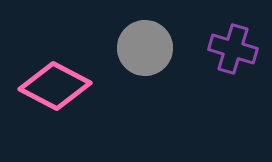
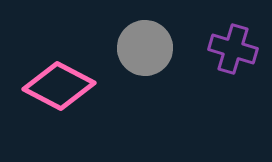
pink diamond: moved 4 px right
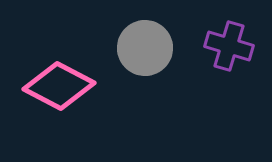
purple cross: moved 4 px left, 3 px up
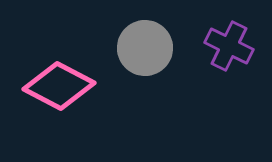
purple cross: rotated 9 degrees clockwise
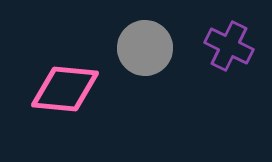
pink diamond: moved 6 px right, 3 px down; rotated 22 degrees counterclockwise
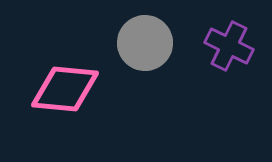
gray circle: moved 5 px up
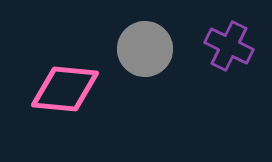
gray circle: moved 6 px down
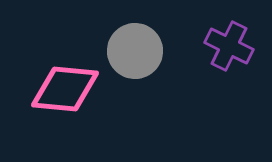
gray circle: moved 10 px left, 2 px down
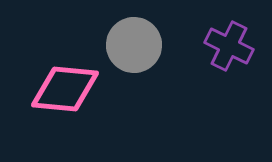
gray circle: moved 1 px left, 6 px up
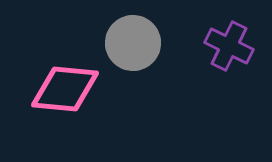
gray circle: moved 1 px left, 2 px up
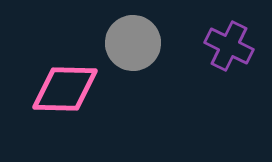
pink diamond: rotated 4 degrees counterclockwise
